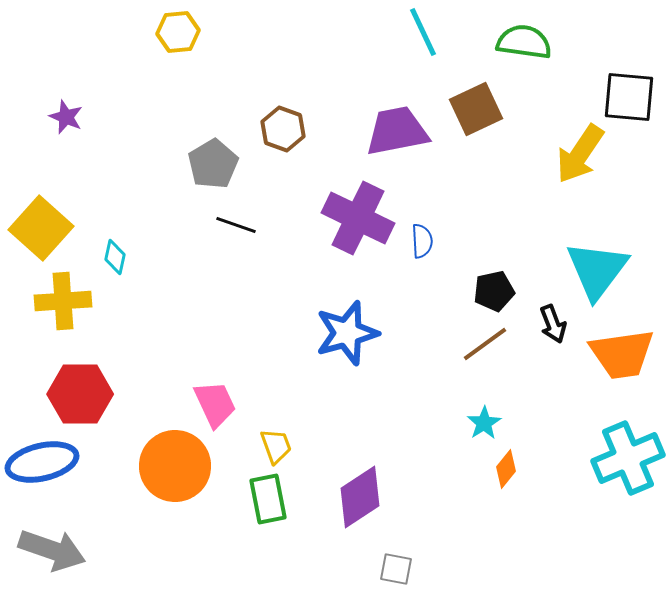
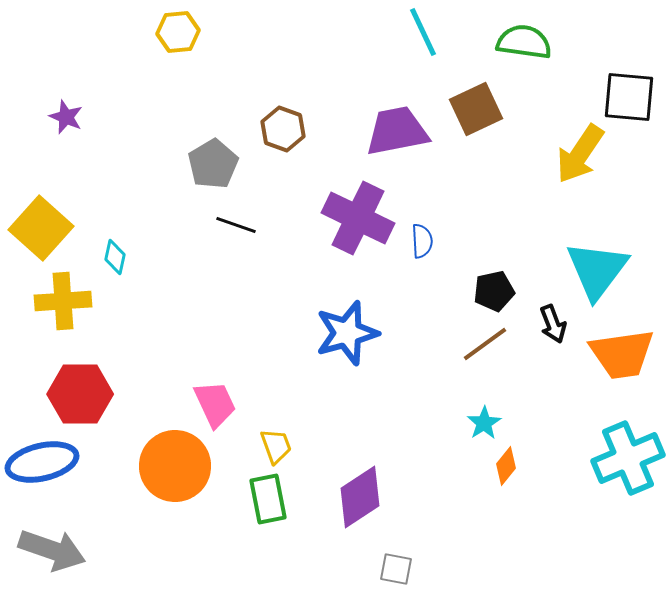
orange diamond: moved 3 px up
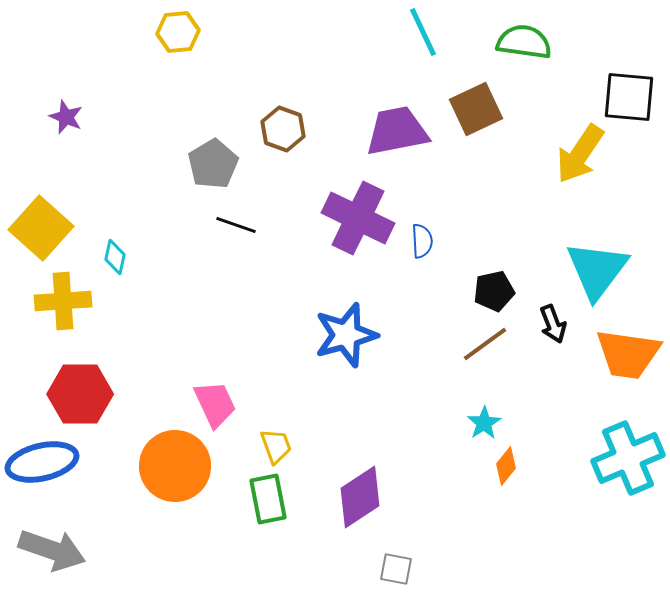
blue star: moved 1 px left, 2 px down
orange trapezoid: moved 6 px right; rotated 16 degrees clockwise
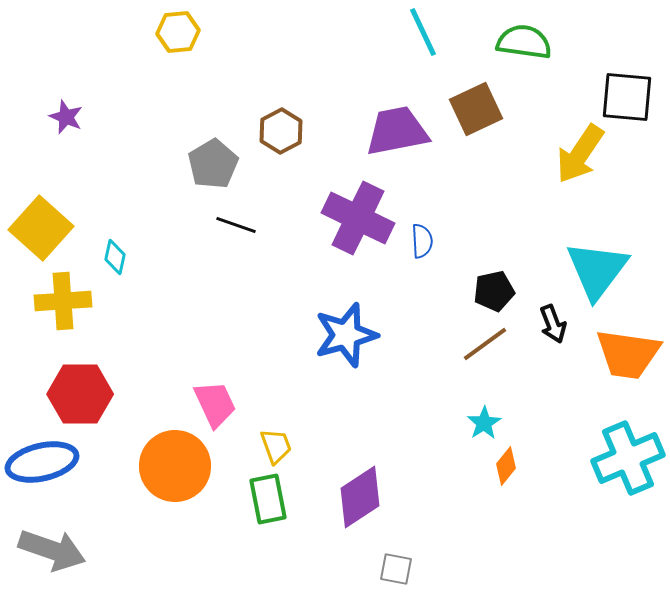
black square: moved 2 px left
brown hexagon: moved 2 px left, 2 px down; rotated 12 degrees clockwise
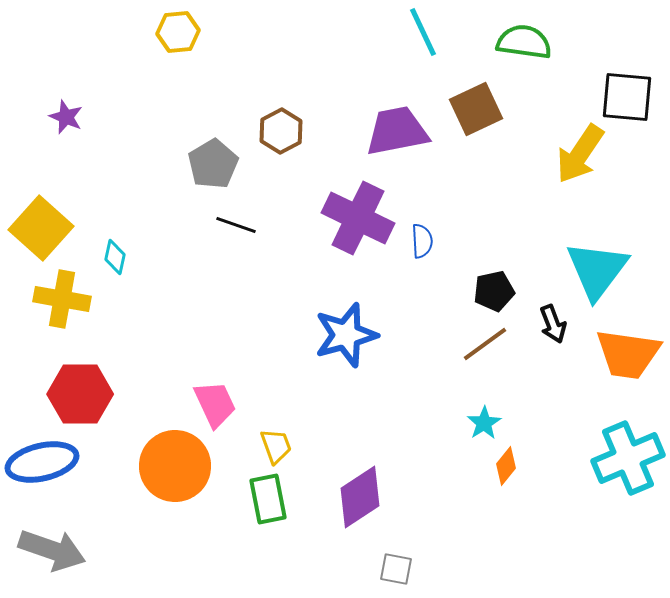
yellow cross: moved 1 px left, 2 px up; rotated 14 degrees clockwise
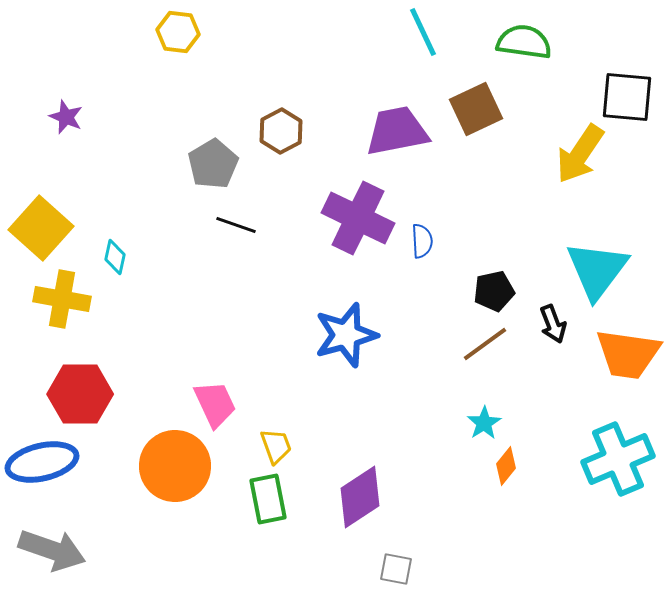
yellow hexagon: rotated 12 degrees clockwise
cyan cross: moved 10 px left, 1 px down
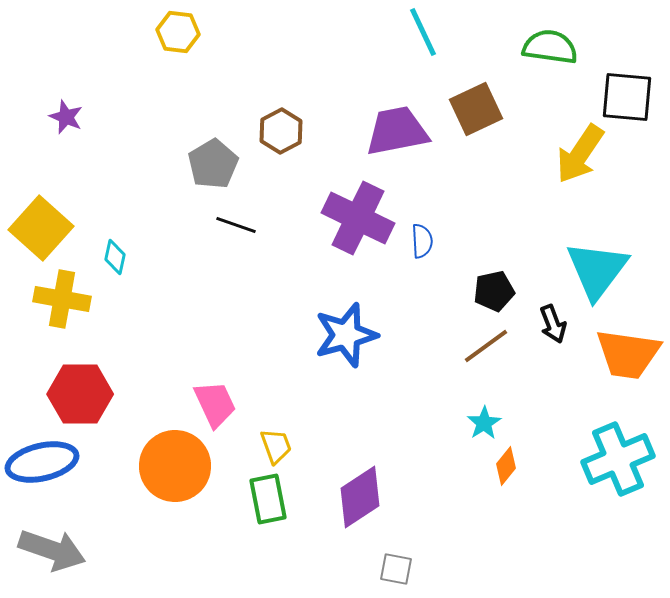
green semicircle: moved 26 px right, 5 px down
brown line: moved 1 px right, 2 px down
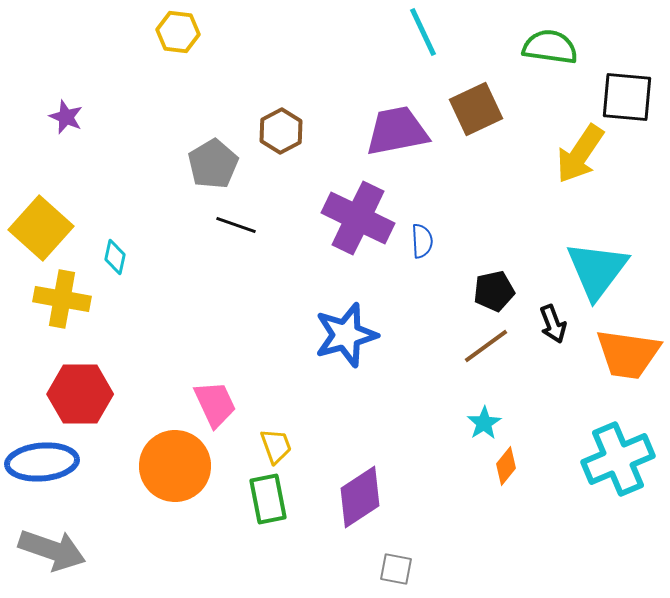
blue ellipse: rotated 8 degrees clockwise
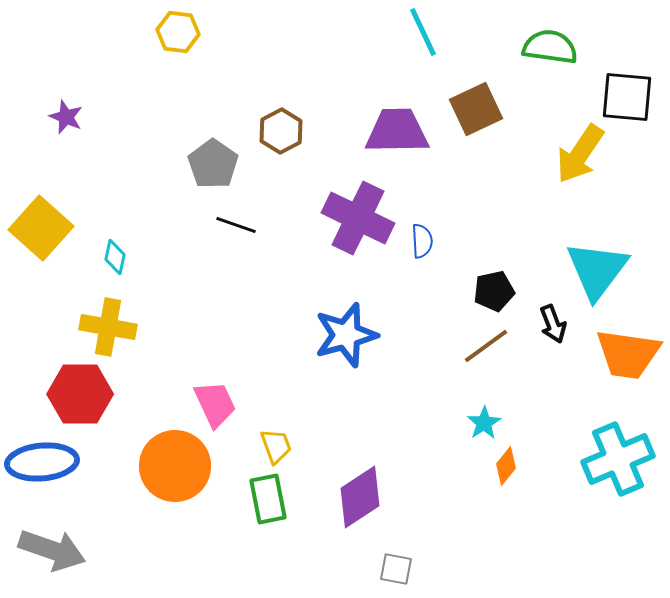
purple trapezoid: rotated 10 degrees clockwise
gray pentagon: rotated 6 degrees counterclockwise
yellow cross: moved 46 px right, 28 px down
